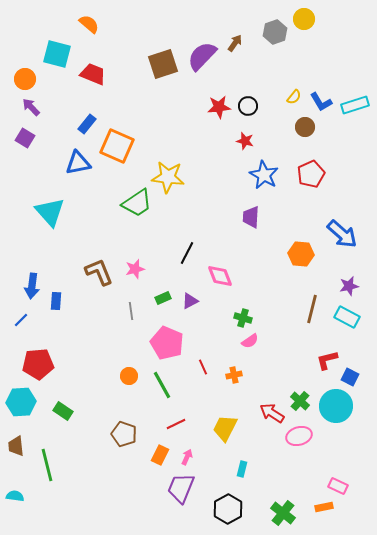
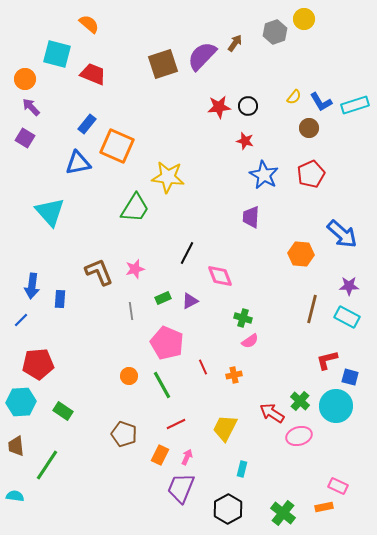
brown circle at (305, 127): moved 4 px right, 1 px down
green trapezoid at (137, 203): moved 2 px left, 5 px down; rotated 24 degrees counterclockwise
purple star at (349, 286): rotated 12 degrees clockwise
blue rectangle at (56, 301): moved 4 px right, 2 px up
blue square at (350, 377): rotated 12 degrees counterclockwise
green line at (47, 465): rotated 48 degrees clockwise
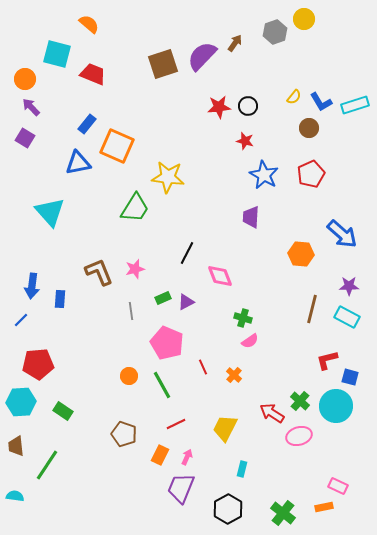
purple triangle at (190, 301): moved 4 px left, 1 px down
orange cross at (234, 375): rotated 35 degrees counterclockwise
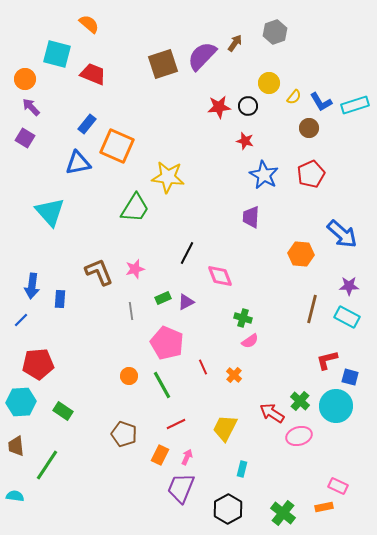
yellow circle at (304, 19): moved 35 px left, 64 px down
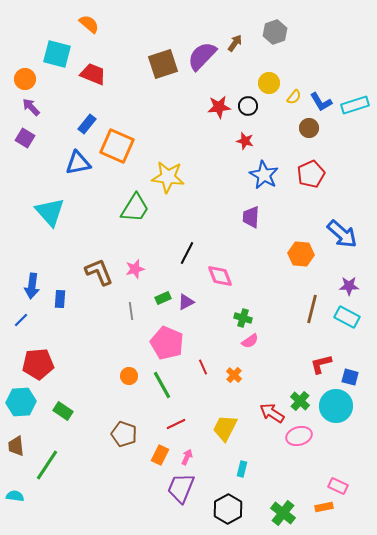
red L-shape at (327, 360): moved 6 px left, 4 px down
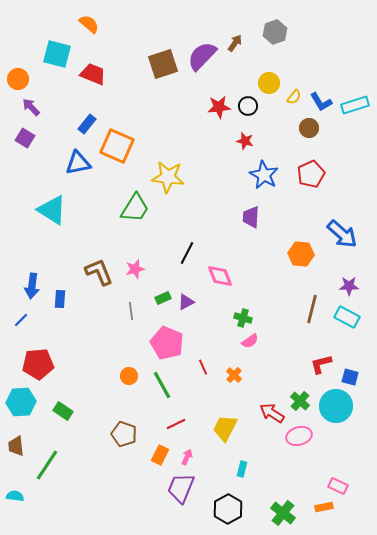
orange circle at (25, 79): moved 7 px left
cyan triangle at (50, 212): moved 2 px right, 2 px up; rotated 16 degrees counterclockwise
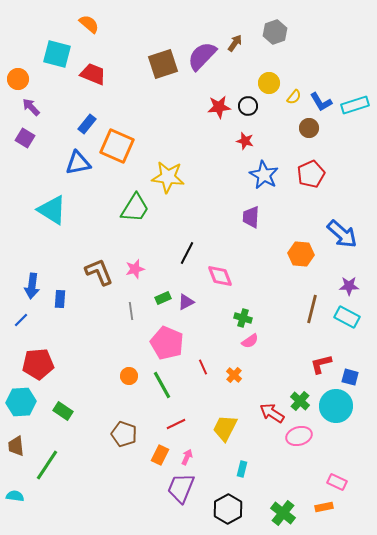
pink rectangle at (338, 486): moved 1 px left, 4 px up
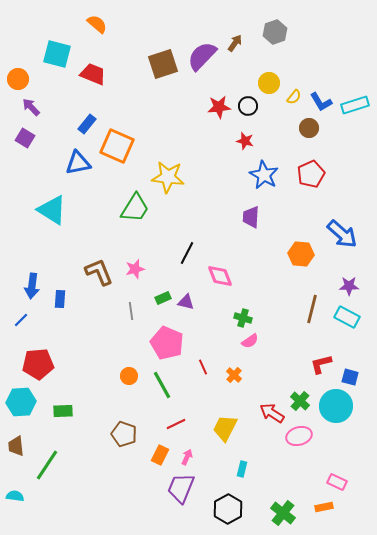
orange semicircle at (89, 24): moved 8 px right
purple triangle at (186, 302): rotated 42 degrees clockwise
green rectangle at (63, 411): rotated 36 degrees counterclockwise
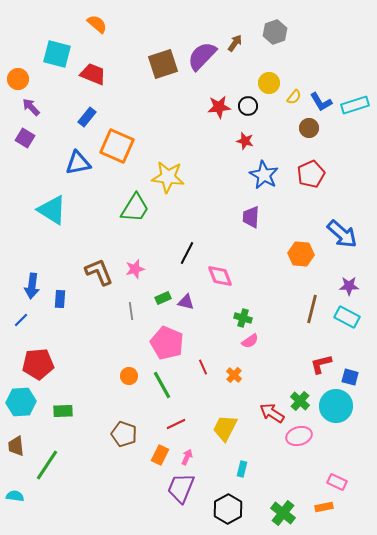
blue rectangle at (87, 124): moved 7 px up
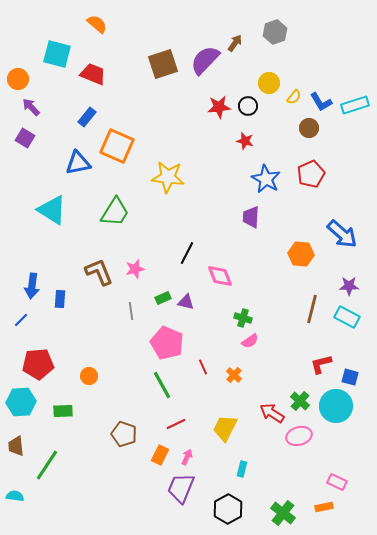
purple semicircle at (202, 56): moved 3 px right, 4 px down
blue star at (264, 175): moved 2 px right, 4 px down
green trapezoid at (135, 208): moved 20 px left, 4 px down
orange circle at (129, 376): moved 40 px left
